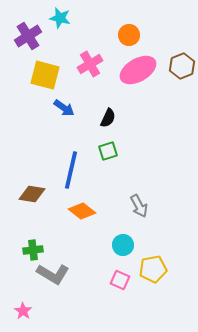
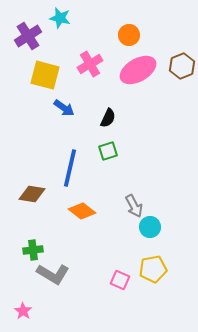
blue line: moved 1 px left, 2 px up
gray arrow: moved 5 px left
cyan circle: moved 27 px right, 18 px up
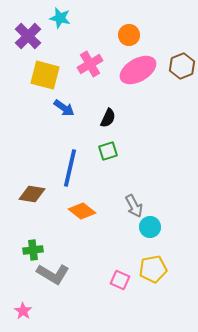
purple cross: rotated 12 degrees counterclockwise
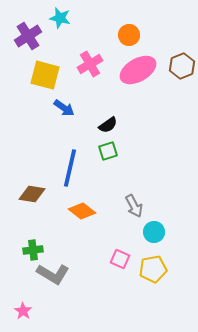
purple cross: rotated 12 degrees clockwise
black semicircle: moved 7 px down; rotated 30 degrees clockwise
cyan circle: moved 4 px right, 5 px down
pink square: moved 21 px up
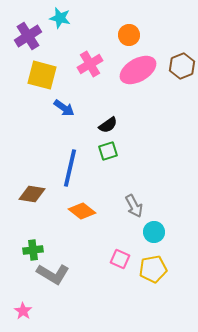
yellow square: moved 3 px left
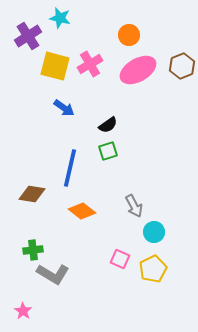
yellow square: moved 13 px right, 9 px up
yellow pentagon: rotated 16 degrees counterclockwise
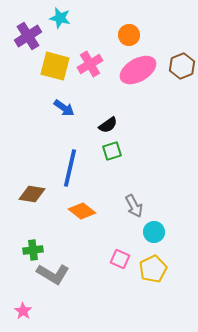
green square: moved 4 px right
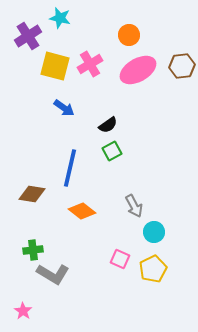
brown hexagon: rotated 15 degrees clockwise
green square: rotated 12 degrees counterclockwise
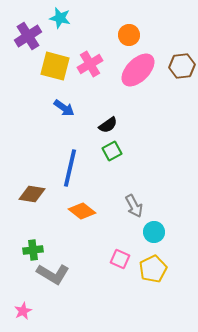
pink ellipse: rotated 15 degrees counterclockwise
pink star: rotated 12 degrees clockwise
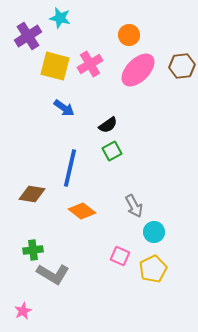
pink square: moved 3 px up
